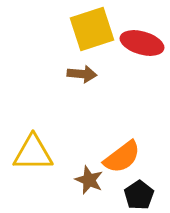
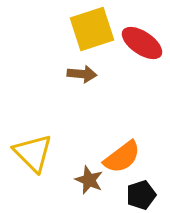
red ellipse: rotated 18 degrees clockwise
yellow triangle: rotated 45 degrees clockwise
black pentagon: moved 2 px right; rotated 16 degrees clockwise
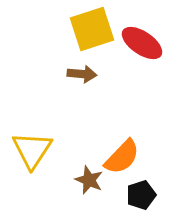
yellow triangle: moved 1 px left, 3 px up; rotated 18 degrees clockwise
orange semicircle: rotated 9 degrees counterclockwise
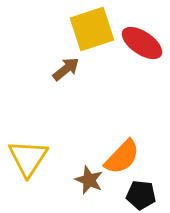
brown arrow: moved 16 px left, 5 px up; rotated 44 degrees counterclockwise
yellow triangle: moved 4 px left, 8 px down
black pentagon: rotated 24 degrees clockwise
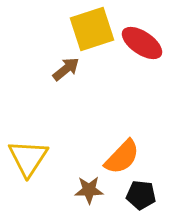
brown star: moved 10 px down; rotated 24 degrees counterclockwise
